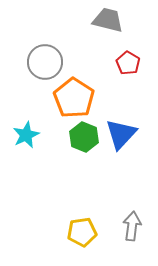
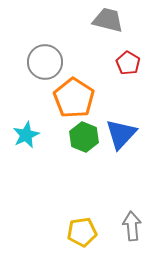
gray arrow: rotated 12 degrees counterclockwise
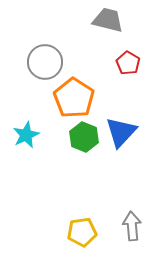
blue triangle: moved 2 px up
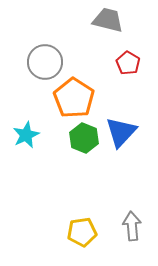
green hexagon: moved 1 px down
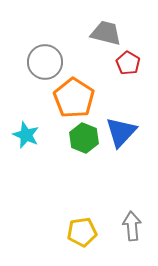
gray trapezoid: moved 2 px left, 13 px down
cyan star: rotated 24 degrees counterclockwise
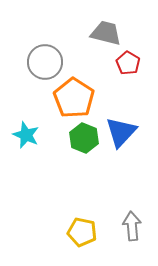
yellow pentagon: rotated 20 degrees clockwise
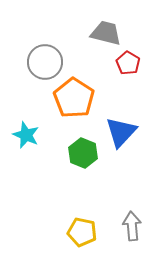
green hexagon: moved 1 px left, 15 px down
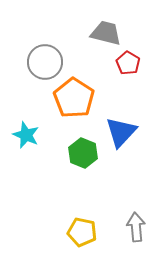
gray arrow: moved 4 px right, 1 px down
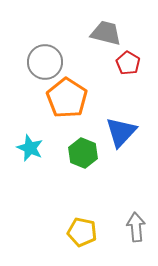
orange pentagon: moved 7 px left
cyan star: moved 4 px right, 13 px down
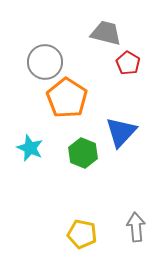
yellow pentagon: moved 2 px down
